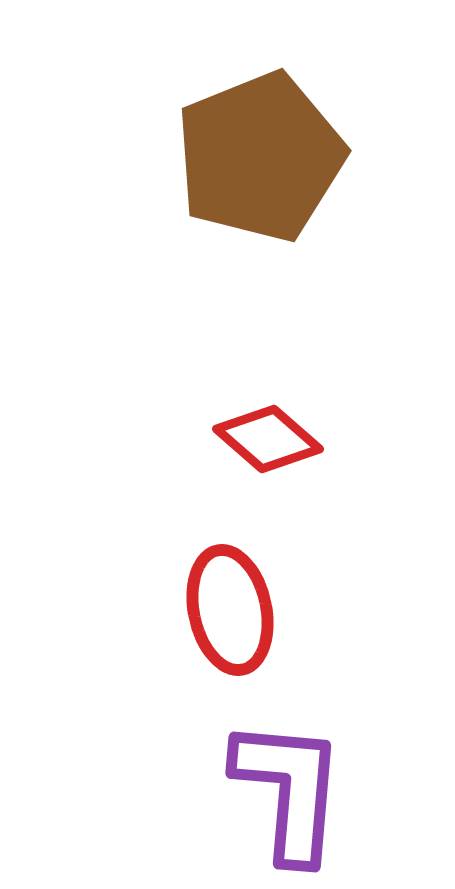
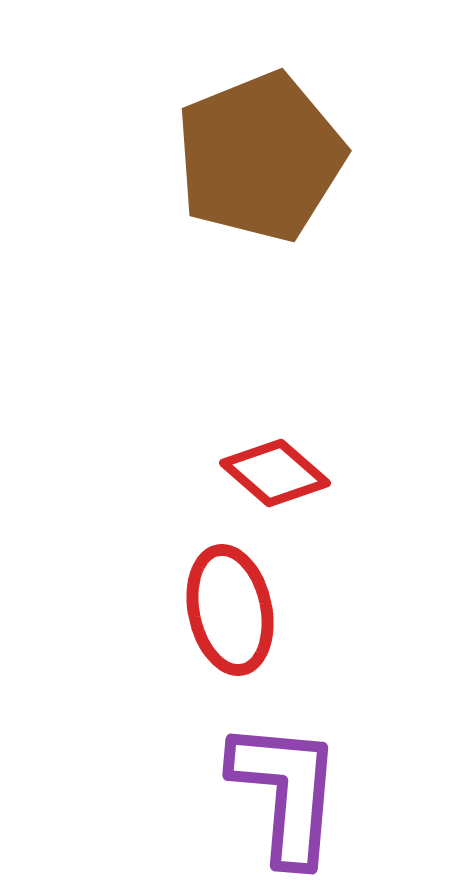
red diamond: moved 7 px right, 34 px down
purple L-shape: moved 3 px left, 2 px down
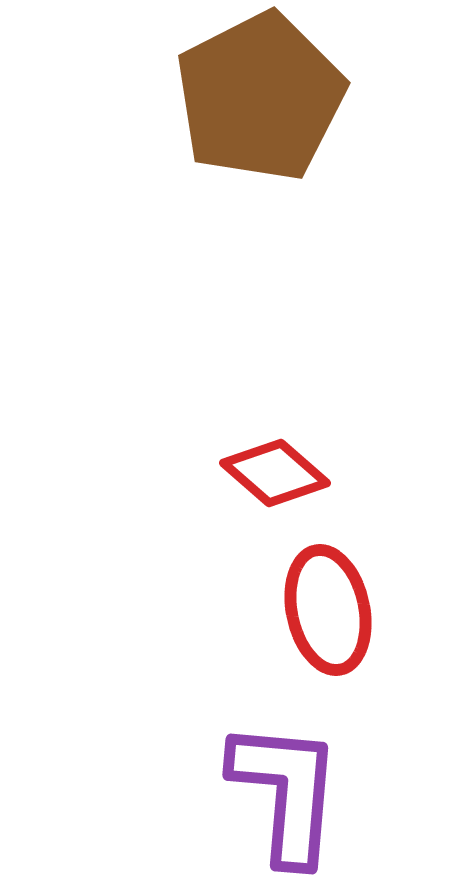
brown pentagon: moved 60 px up; rotated 5 degrees counterclockwise
red ellipse: moved 98 px right
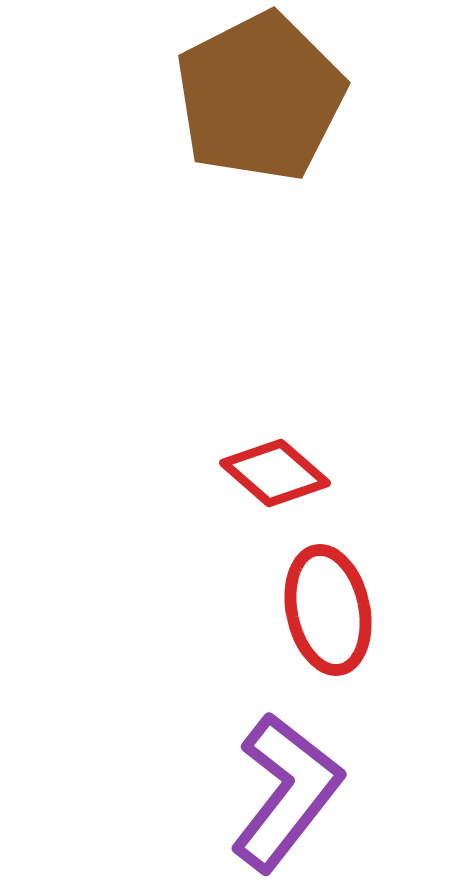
purple L-shape: rotated 33 degrees clockwise
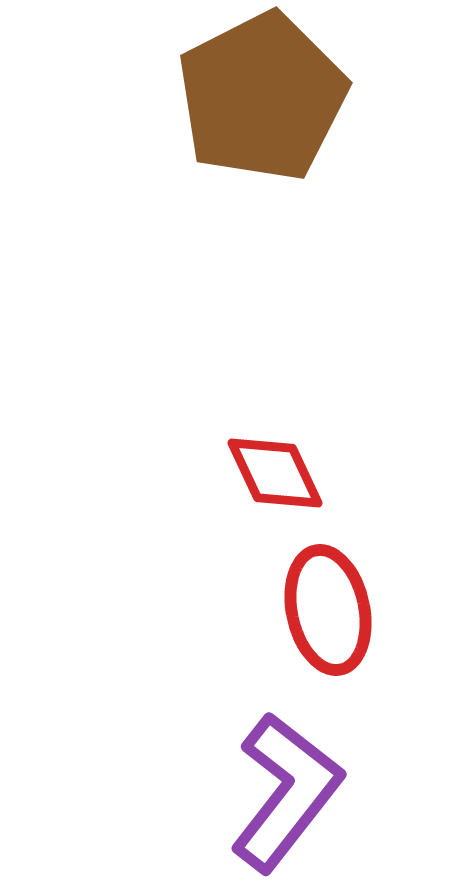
brown pentagon: moved 2 px right
red diamond: rotated 24 degrees clockwise
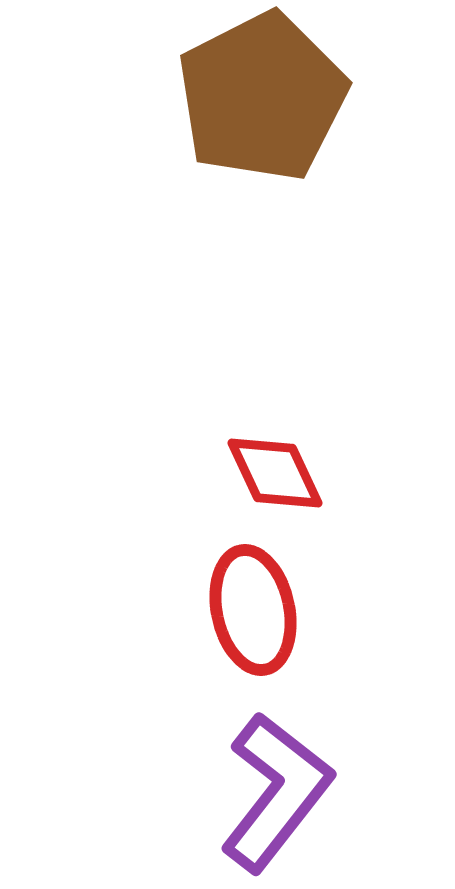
red ellipse: moved 75 px left
purple L-shape: moved 10 px left
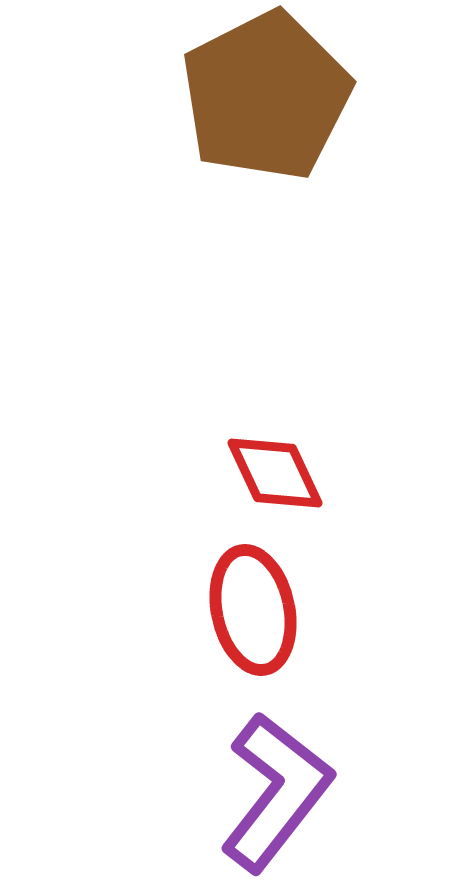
brown pentagon: moved 4 px right, 1 px up
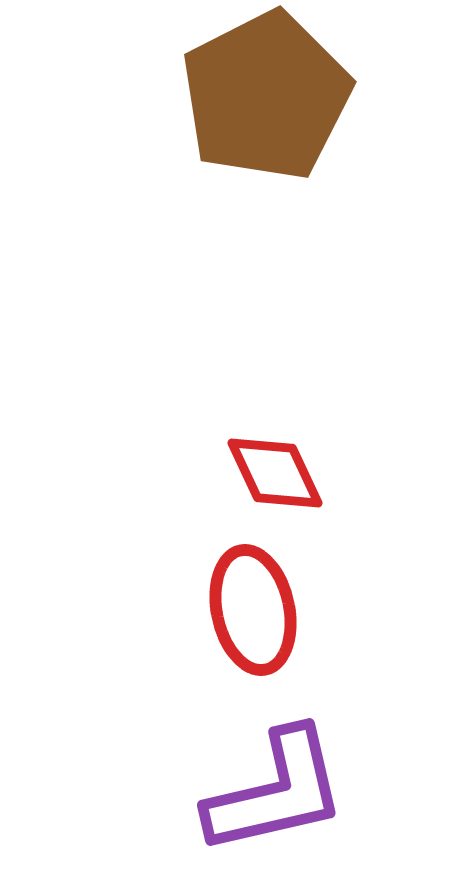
purple L-shape: rotated 39 degrees clockwise
